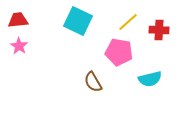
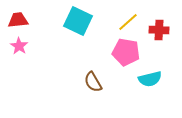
pink pentagon: moved 7 px right
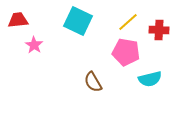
pink star: moved 15 px right, 1 px up
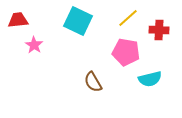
yellow line: moved 4 px up
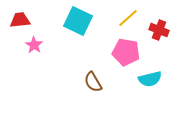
red trapezoid: moved 2 px right
red cross: rotated 18 degrees clockwise
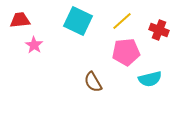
yellow line: moved 6 px left, 3 px down
pink pentagon: rotated 16 degrees counterclockwise
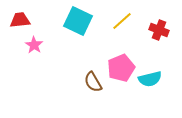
pink pentagon: moved 5 px left, 16 px down; rotated 16 degrees counterclockwise
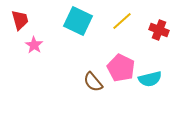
red trapezoid: rotated 80 degrees clockwise
pink pentagon: rotated 24 degrees counterclockwise
brown semicircle: rotated 10 degrees counterclockwise
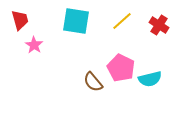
cyan square: moved 2 px left; rotated 16 degrees counterclockwise
red cross: moved 5 px up; rotated 12 degrees clockwise
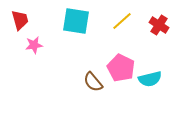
pink star: rotated 30 degrees clockwise
